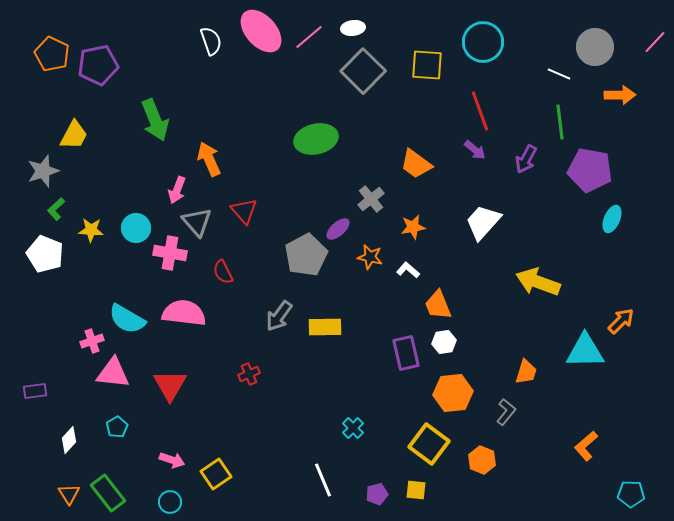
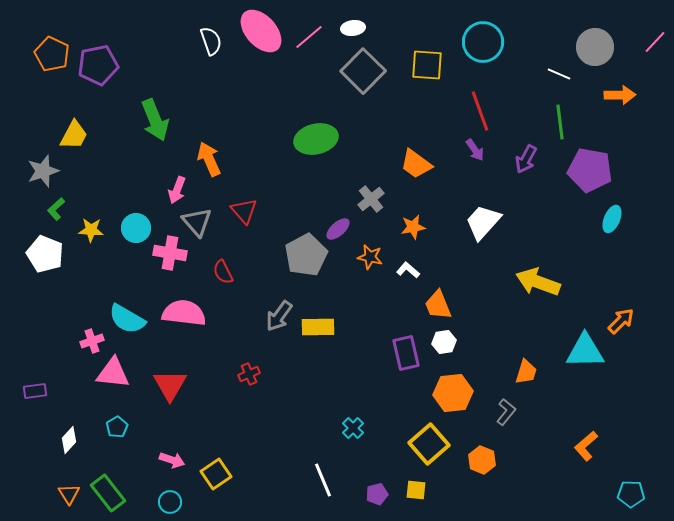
purple arrow at (475, 150): rotated 15 degrees clockwise
yellow rectangle at (325, 327): moved 7 px left
yellow square at (429, 444): rotated 12 degrees clockwise
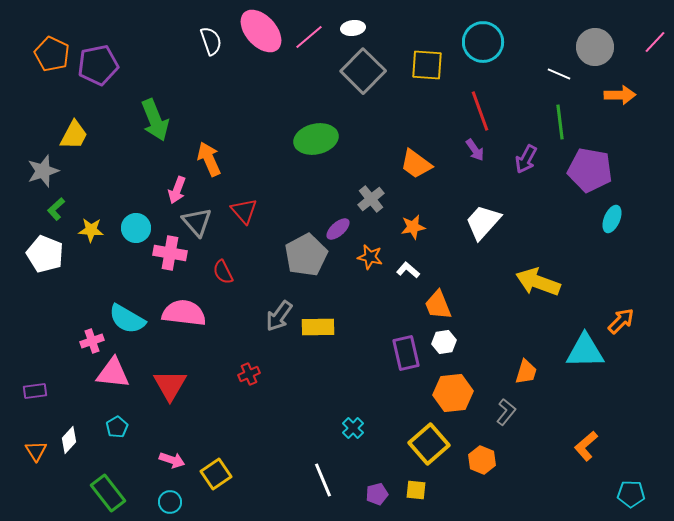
orange triangle at (69, 494): moved 33 px left, 43 px up
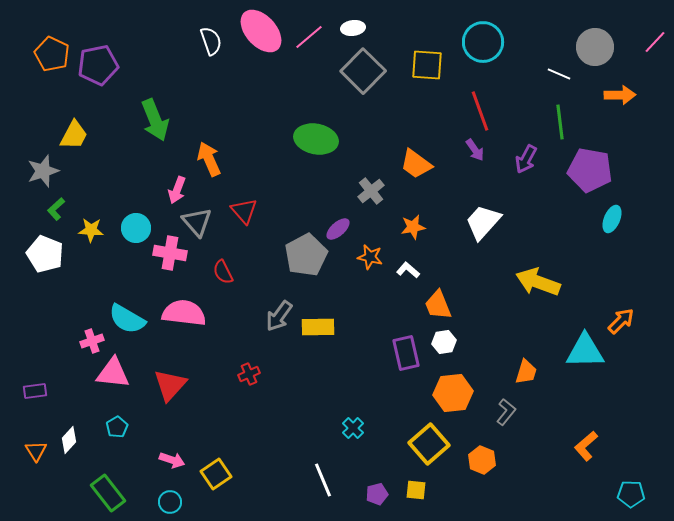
green ellipse at (316, 139): rotated 24 degrees clockwise
gray cross at (371, 199): moved 8 px up
red triangle at (170, 385): rotated 12 degrees clockwise
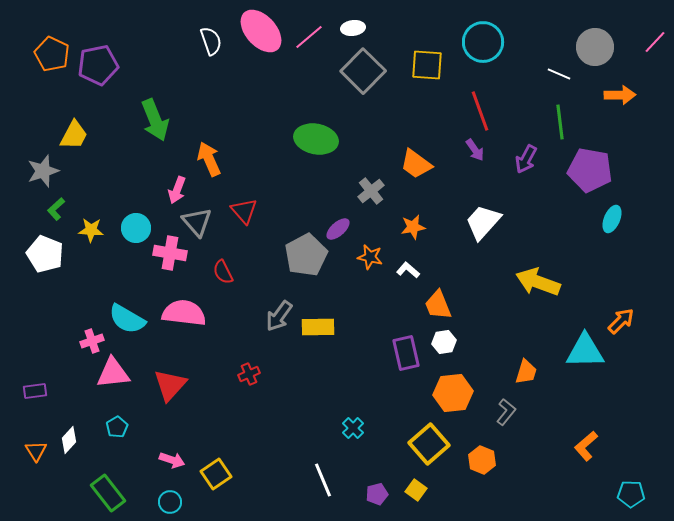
pink triangle at (113, 373): rotated 12 degrees counterclockwise
yellow square at (416, 490): rotated 30 degrees clockwise
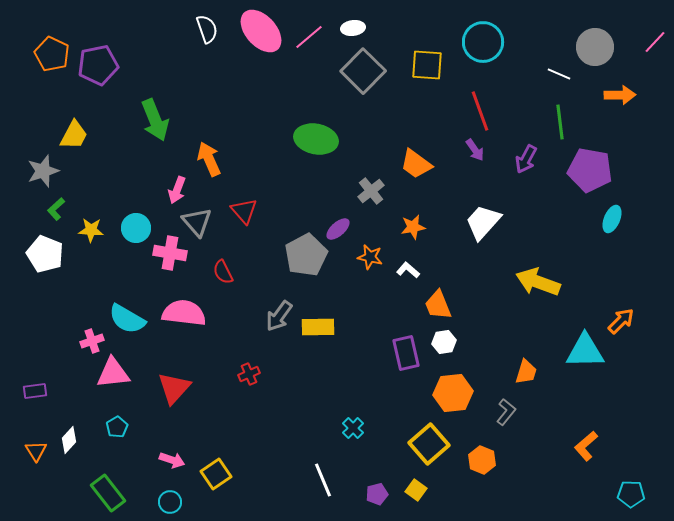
white semicircle at (211, 41): moved 4 px left, 12 px up
red triangle at (170, 385): moved 4 px right, 3 px down
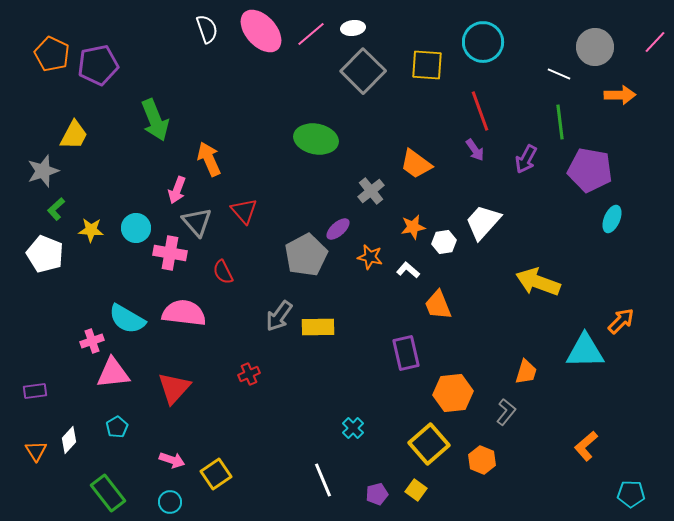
pink line at (309, 37): moved 2 px right, 3 px up
white hexagon at (444, 342): moved 100 px up
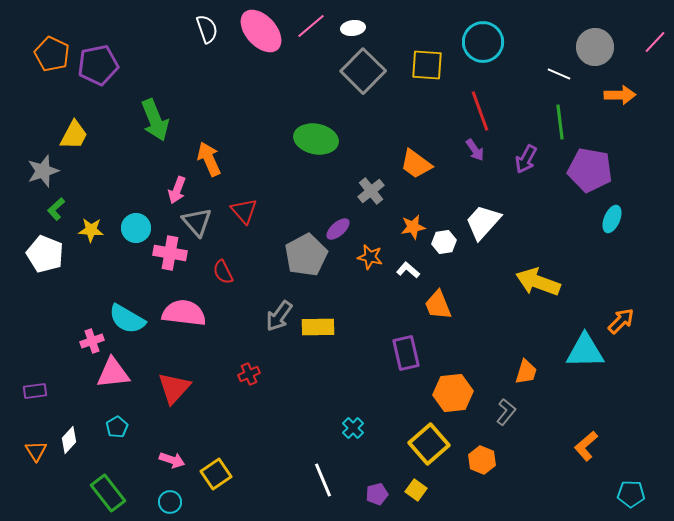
pink line at (311, 34): moved 8 px up
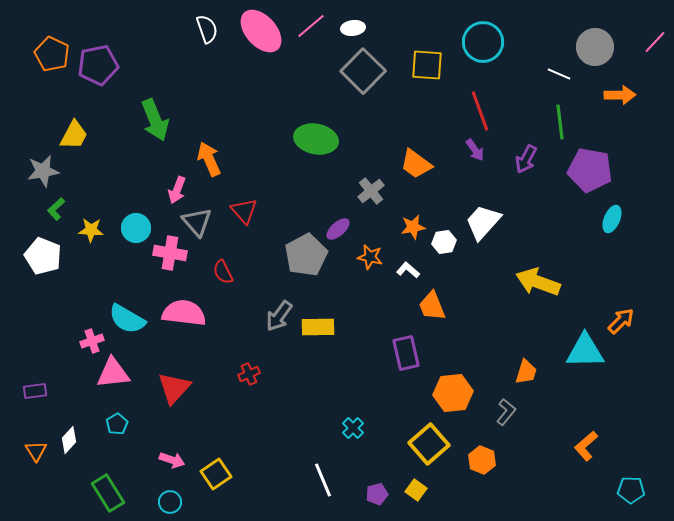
gray star at (43, 171): rotated 8 degrees clockwise
white pentagon at (45, 254): moved 2 px left, 2 px down
orange trapezoid at (438, 305): moved 6 px left, 1 px down
cyan pentagon at (117, 427): moved 3 px up
green rectangle at (108, 493): rotated 6 degrees clockwise
cyan pentagon at (631, 494): moved 4 px up
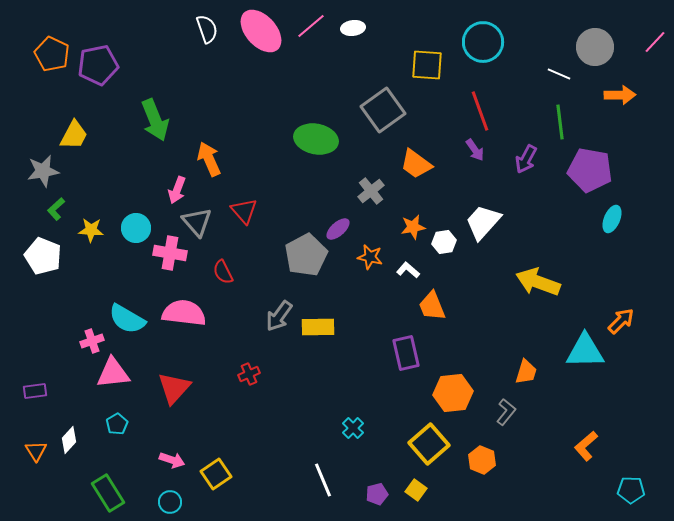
gray square at (363, 71): moved 20 px right, 39 px down; rotated 9 degrees clockwise
